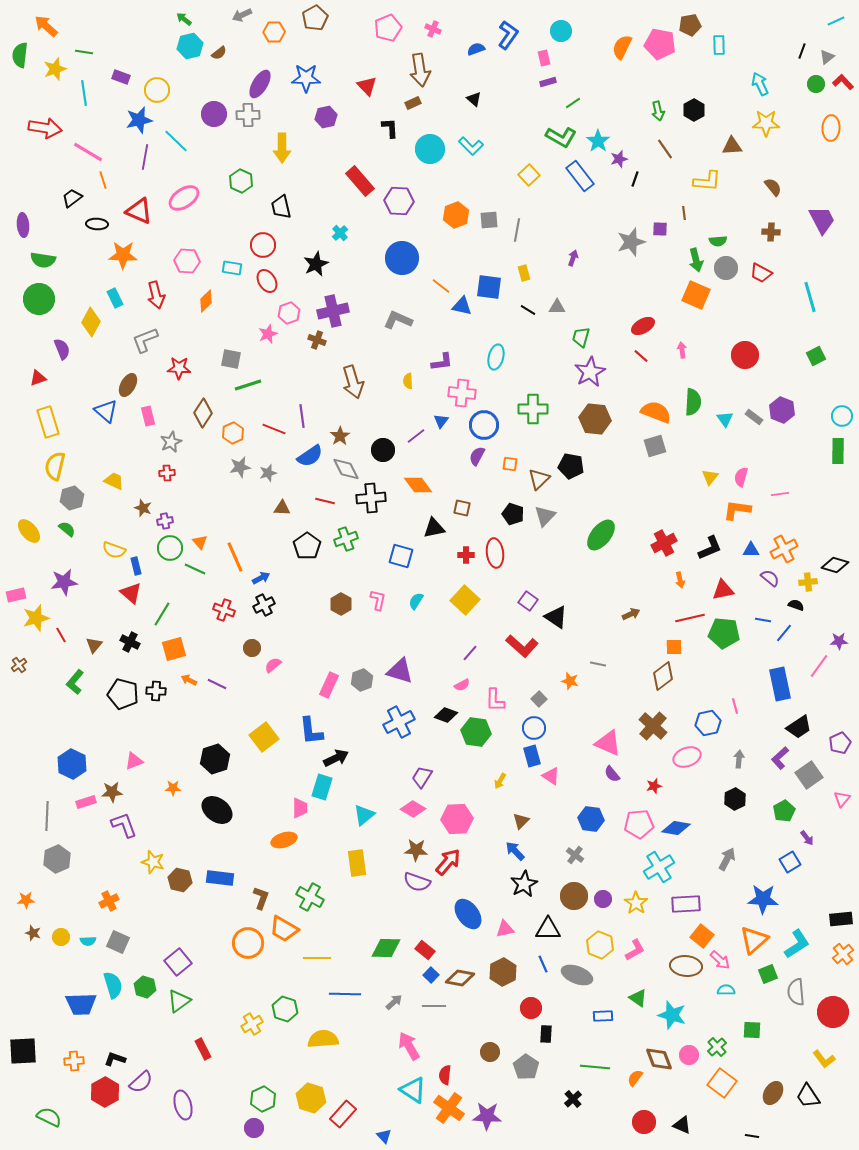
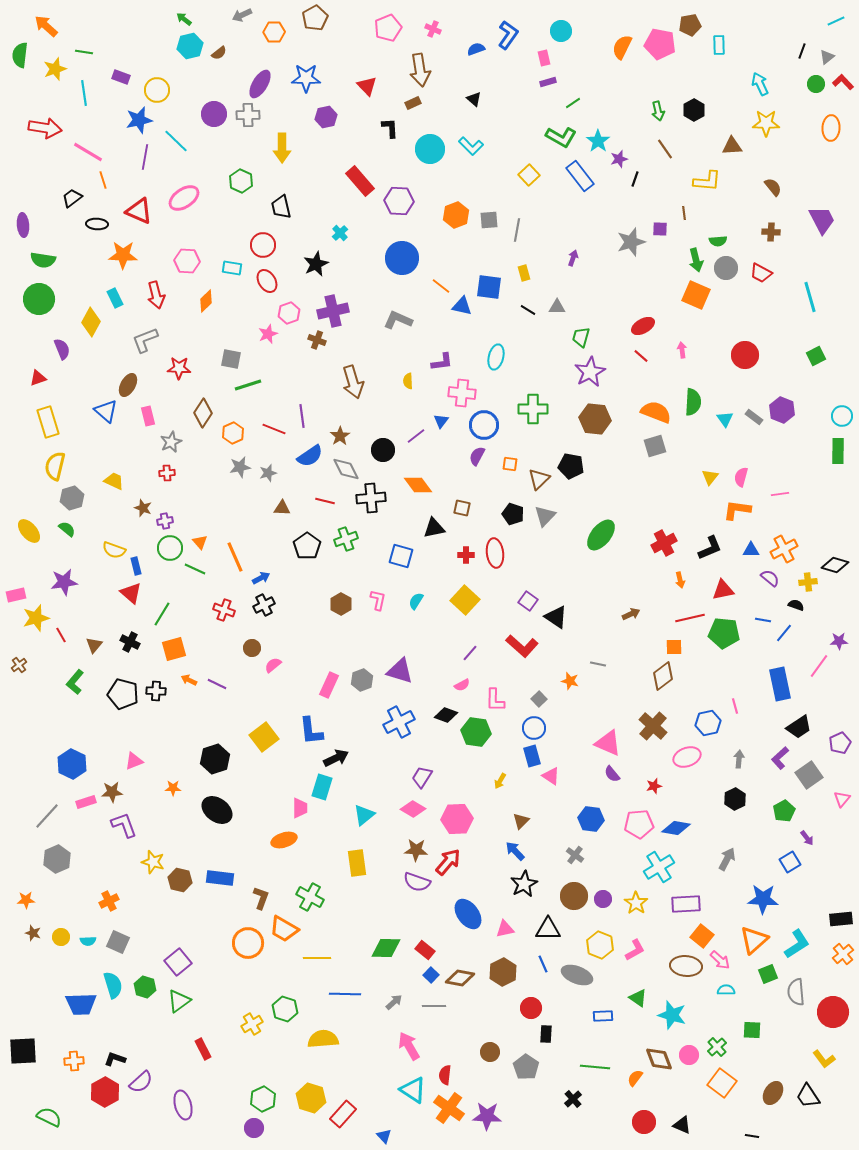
gray line at (47, 816): rotated 40 degrees clockwise
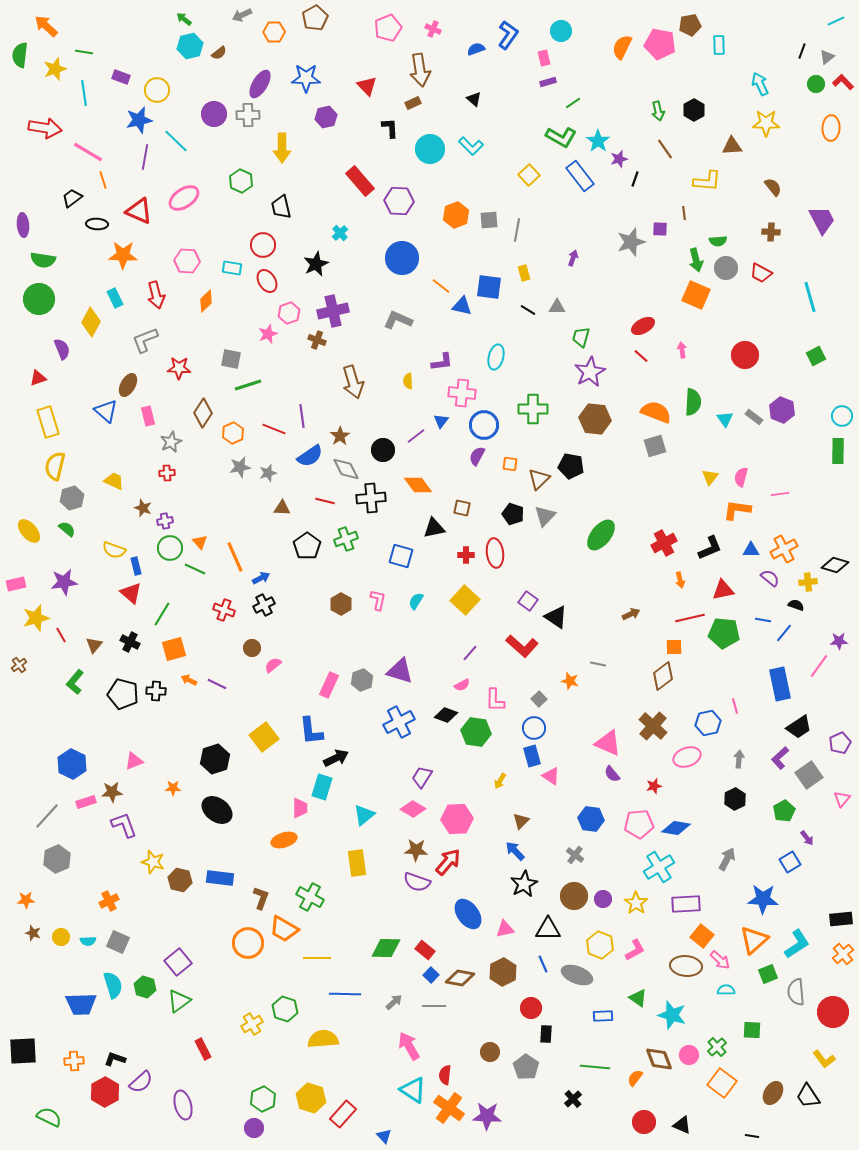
pink rectangle at (16, 595): moved 11 px up
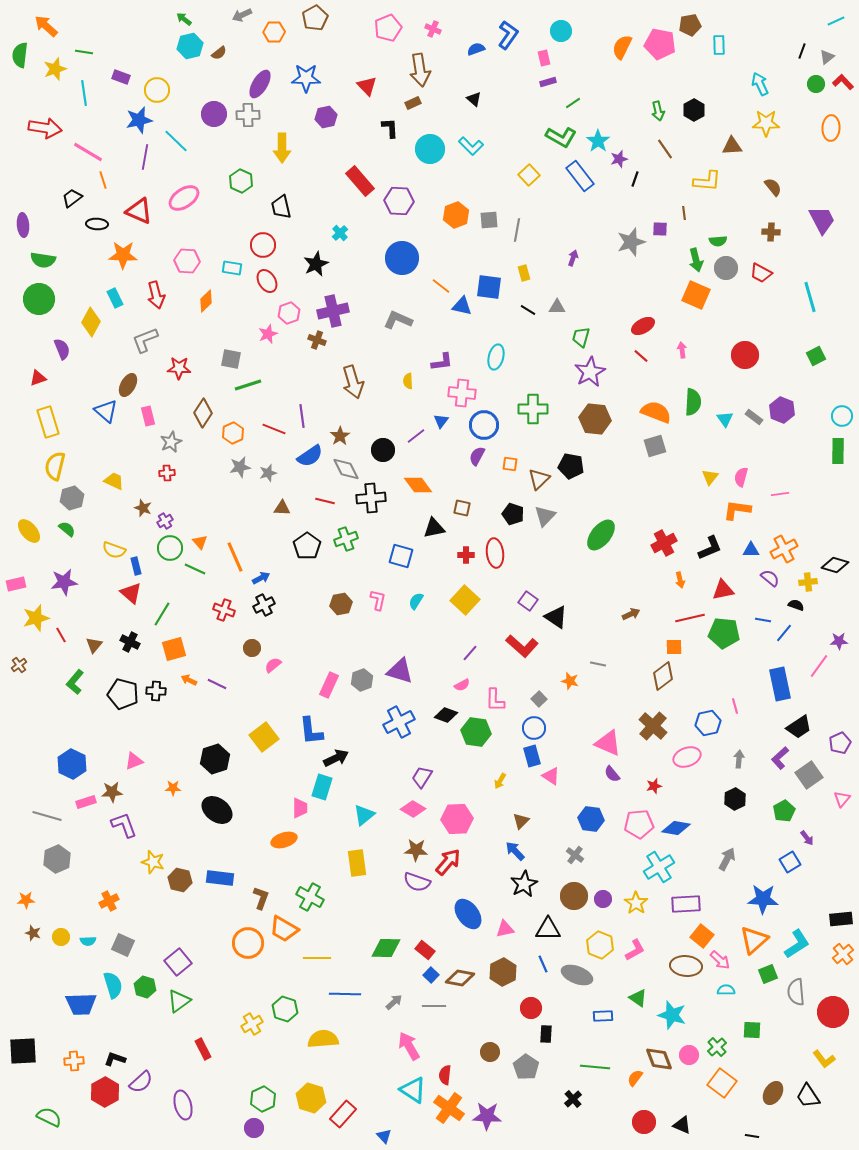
purple cross at (165, 521): rotated 21 degrees counterclockwise
brown hexagon at (341, 604): rotated 20 degrees clockwise
gray line at (47, 816): rotated 64 degrees clockwise
gray square at (118, 942): moved 5 px right, 3 px down
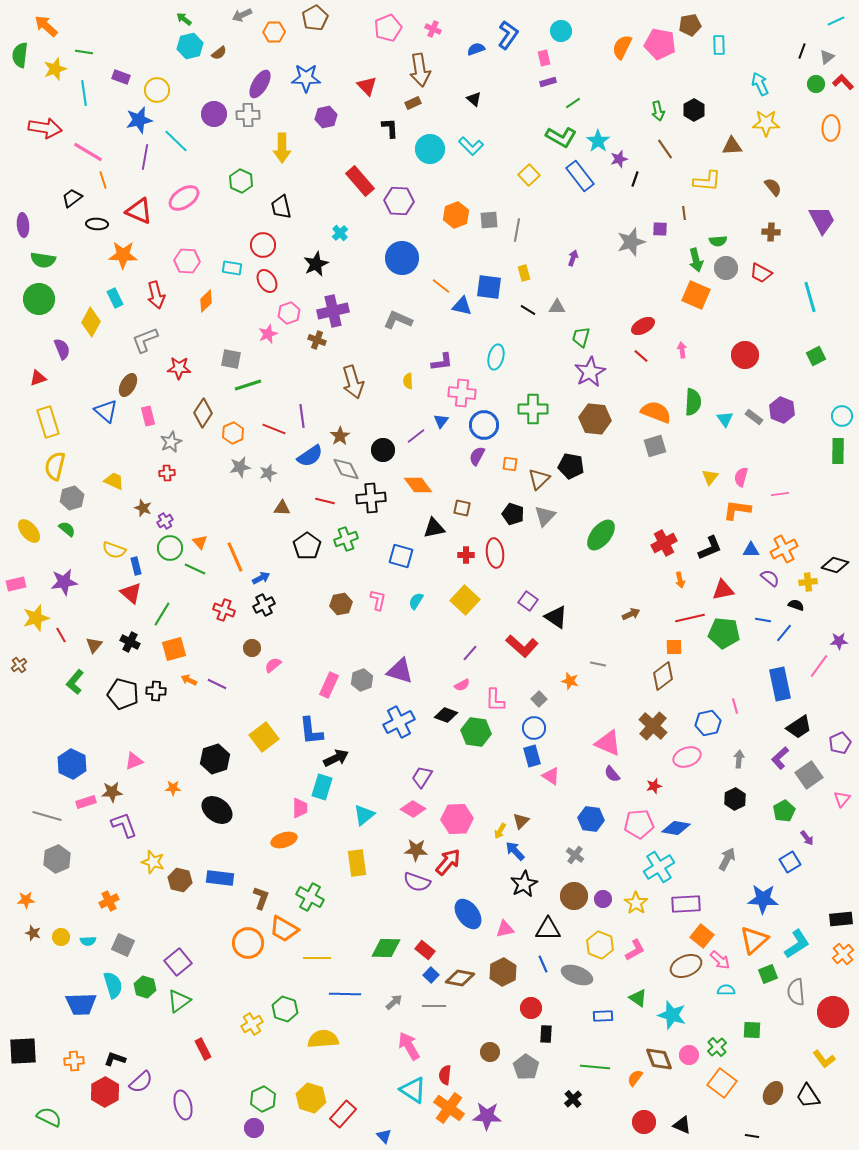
yellow arrow at (500, 781): moved 50 px down
brown ellipse at (686, 966): rotated 28 degrees counterclockwise
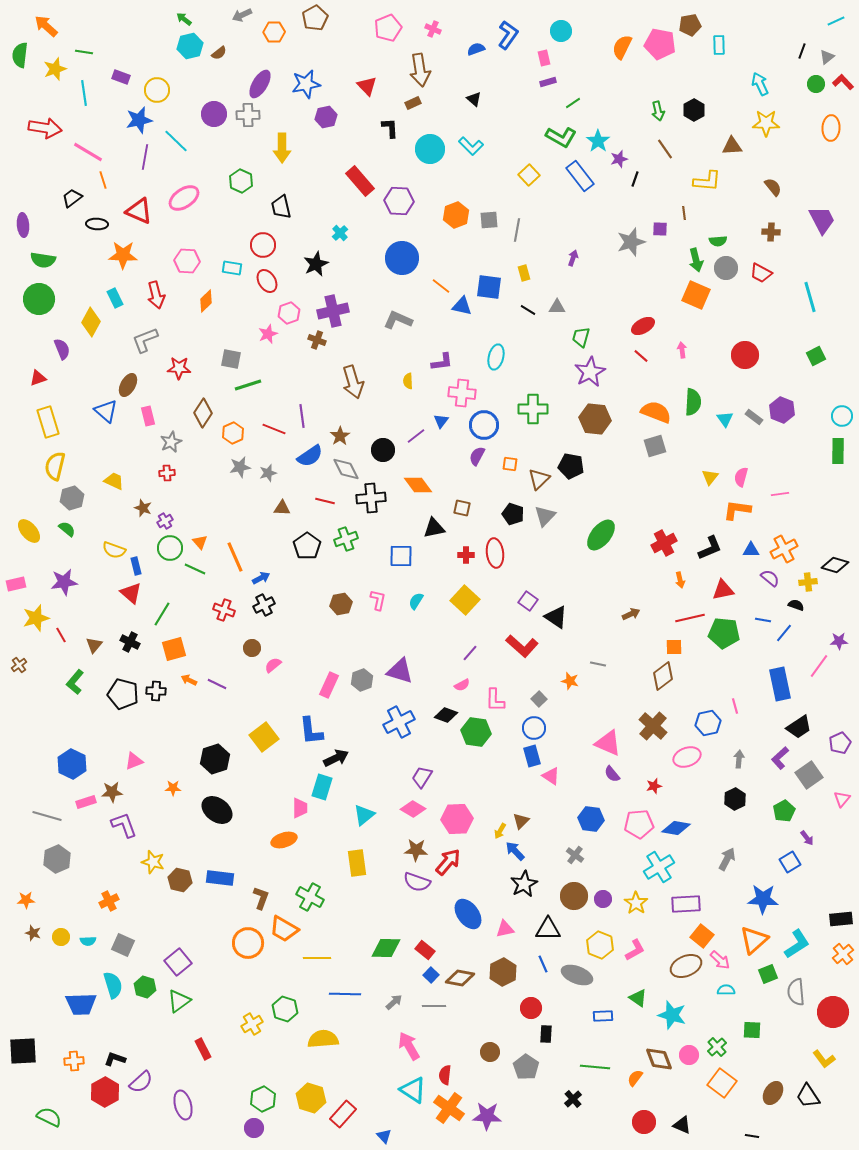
blue star at (306, 78): moved 6 px down; rotated 12 degrees counterclockwise
blue square at (401, 556): rotated 15 degrees counterclockwise
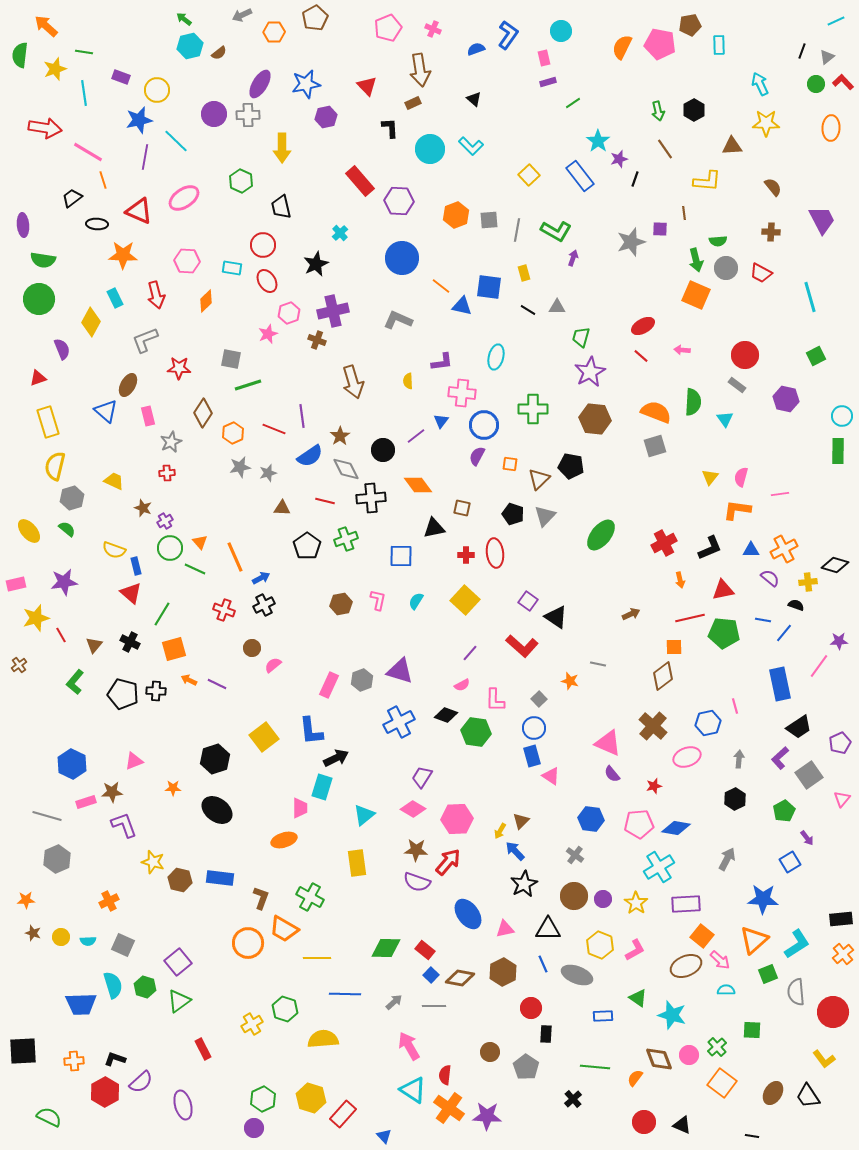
green L-shape at (561, 137): moved 5 px left, 94 px down
pink arrow at (682, 350): rotated 77 degrees counterclockwise
purple hexagon at (782, 410): moved 4 px right, 11 px up; rotated 10 degrees counterclockwise
gray rectangle at (754, 417): moved 17 px left, 32 px up
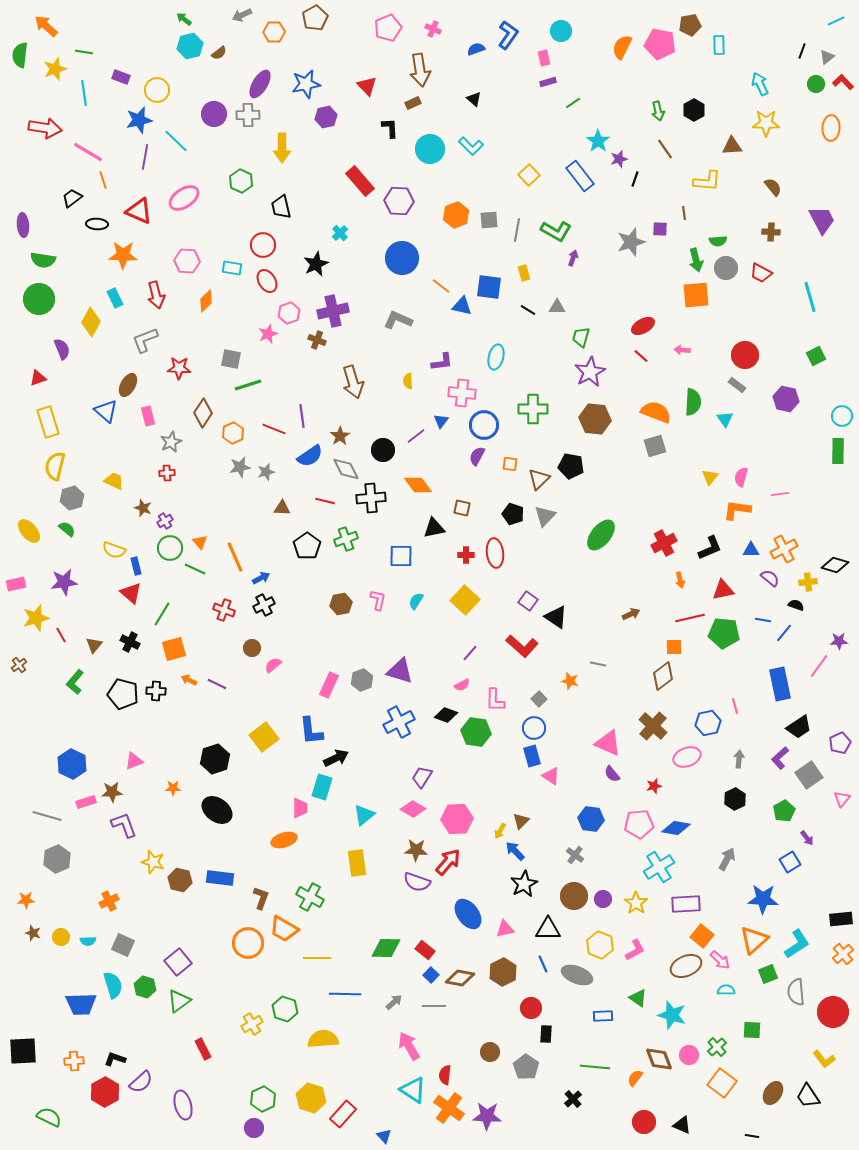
orange square at (696, 295): rotated 28 degrees counterclockwise
gray star at (268, 473): moved 2 px left, 1 px up
